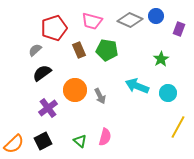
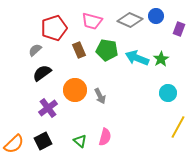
cyan arrow: moved 28 px up
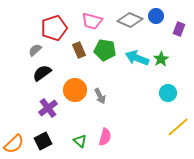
green pentagon: moved 2 px left
yellow line: rotated 20 degrees clockwise
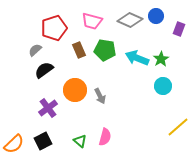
black semicircle: moved 2 px right, 3 px up
cyan circle: moved 5 px left, 7 px up
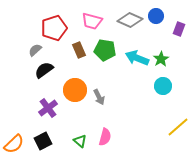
gray arrow: moved 1 px left, 1 px down
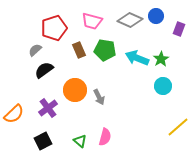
orange semicircle: moved 30 px up
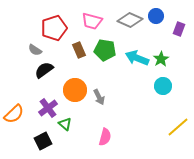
gray semicircle: rotated 104 degrees counterclockwise
green triangle: moved 15 px left, 17 px up
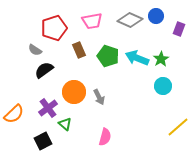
pink trapezoid: rotated 25 degrees counterclockwise
green pentagon: moved 3 px right, 6 px down; rotated 10 degrees clockwise
orange circle: moved 1 px left, 2 px down
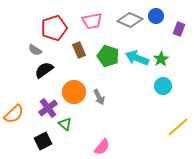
pink semicircle: moved 3 px left, 10 px down; rotated 24 degrees clockwise
